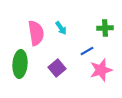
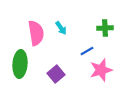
purple square: moved 1 px left, 6 px down
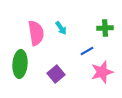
pink star: moved 1 px right, 2 px down
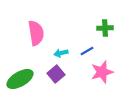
cyan arrow: moved 25 px down; rotated 112 degrees clockwise
green ellipse: moved 15 px down; rotated 56 degrees clockwise
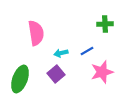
green cross: moved 4 px up
green ellipse: rotated 40 degrees counterclockwise
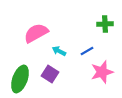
pink semicircle: rotated 110 degrees counterclockwise
cyan arrow: moved 2 px left, 2 px up; rotated 40 degrees clockwise
purple square: moved 6 px left; rotated 18 degrees counterclockwise
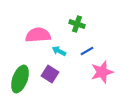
green cross: moved 28 px left; rotated 21 degrees clockwise
pink semicircle: moved 2 px right, 2 px down; rotated 25 degrees clockwise
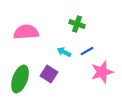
pink semicircle: moved 12 px left, 3 px up
cyan arrow: moved 5 px right, 1 px down
purple square: moved 1 px left
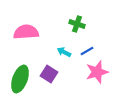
pink star: moved 5 px left
